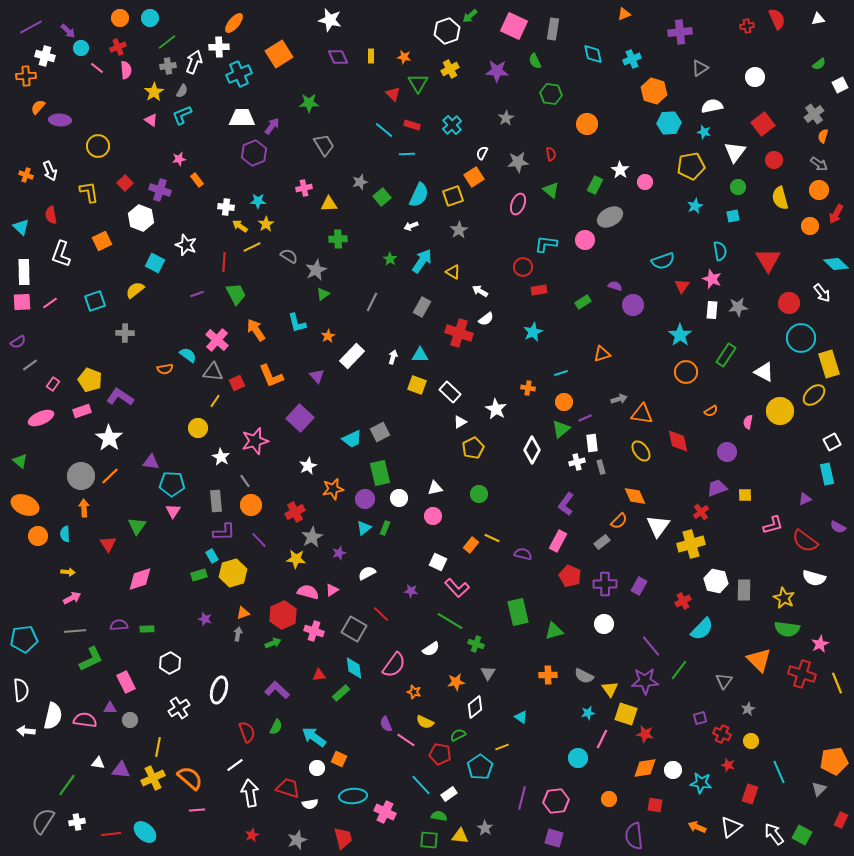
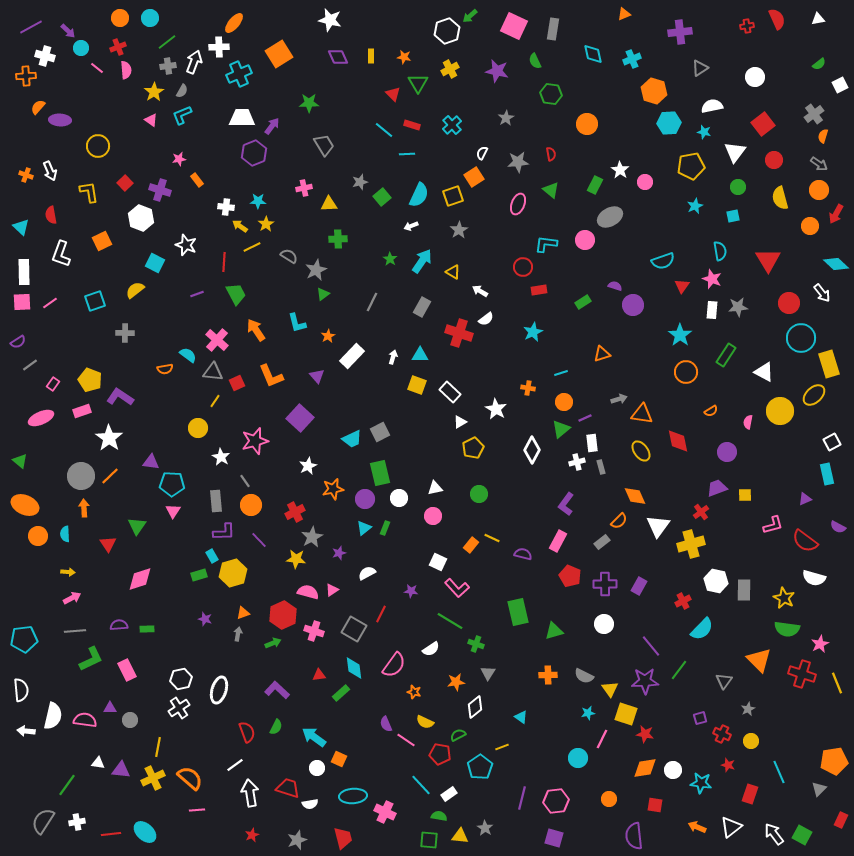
purple star at (497, 71): rotated 10 degrees clockwise
red line at (381, 614): rotated 72 degrees clockwise
white hexagon at (170, 663): moved 11 px right, 16 px down; rotated 15 degrees clockwise
pink rectangle at (126, 682): moved 1 px right, 12 px up
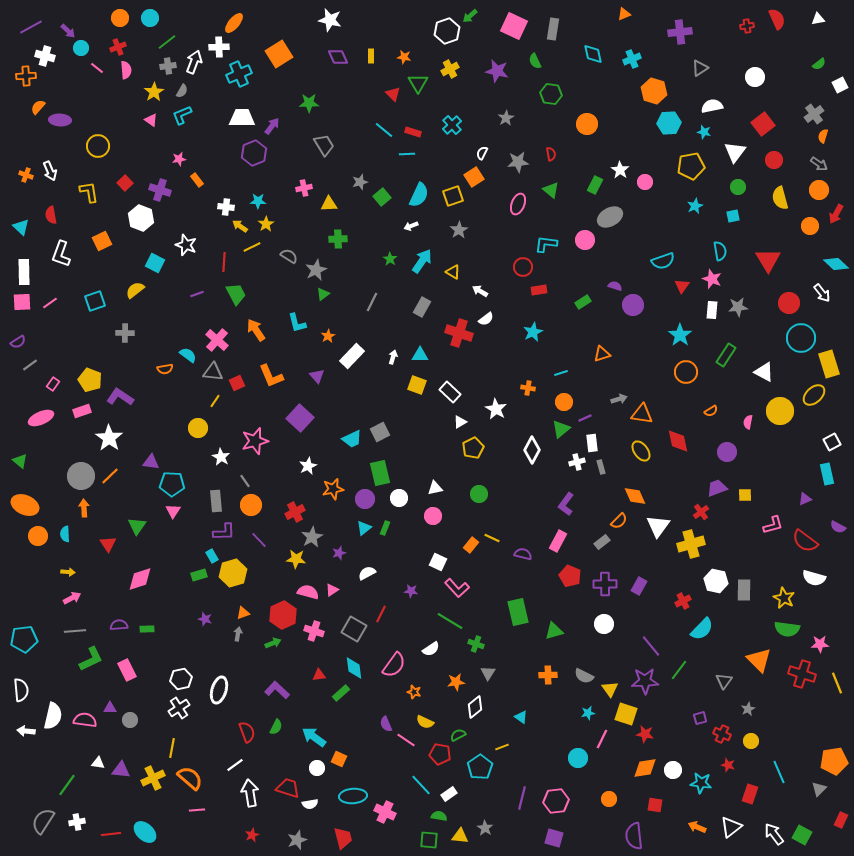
red rectangle at (412, 125): moved 1 px right, 7 px down
pink star at (820, 644): rotated 24 degrees clockwise
yellow line at (158, 747): moved 14 px right, 1 px down
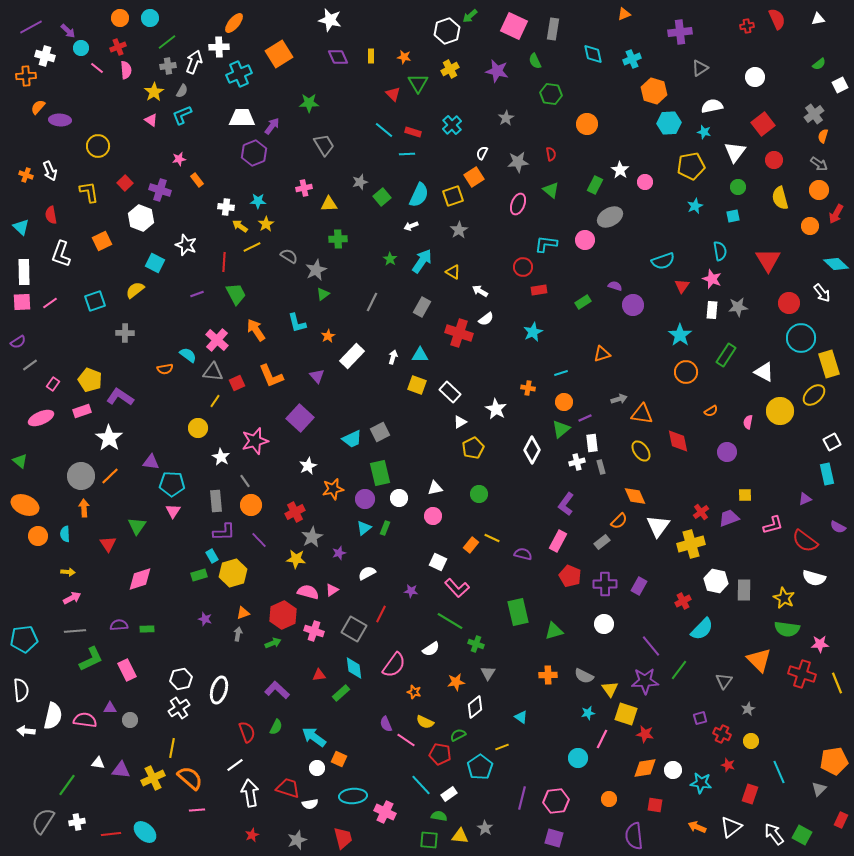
purple trapezoid at (717, 488): moved 12 px right, 30 px down
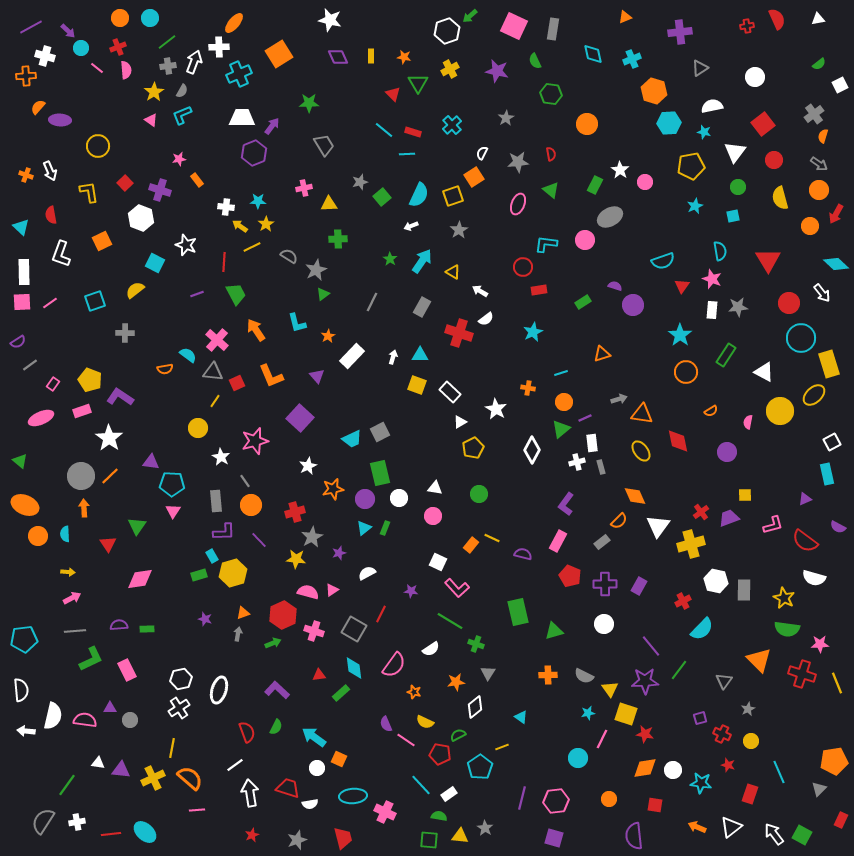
orange triangle at (624, 14): moved 1 px right, 3 px down
white triangle at (435, 488): rotated 21 degrees clockwise
red cross at (295, 512): rotated 12 degrees clockwise
pink diamond at (140, 579): rotated 8 degrees clockwise
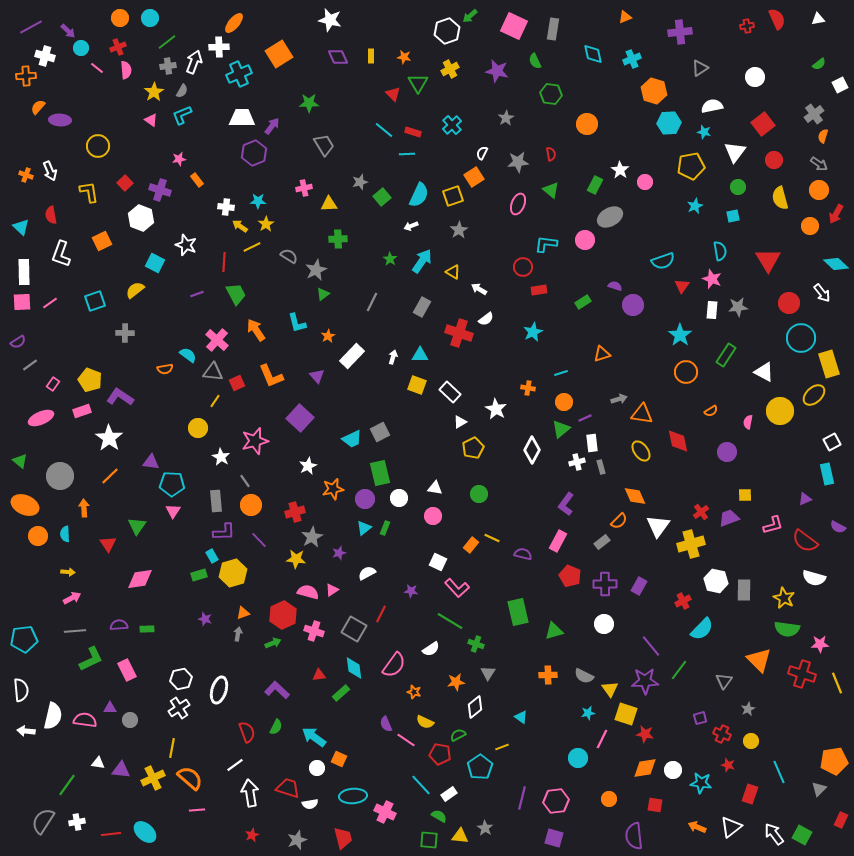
white arrow at (480, 291): moved 1 px left, 2 px up
gray circle at (81, 476): moved 21 px left
green semicircle at (439, 816): rotated 21 degrees clockwise
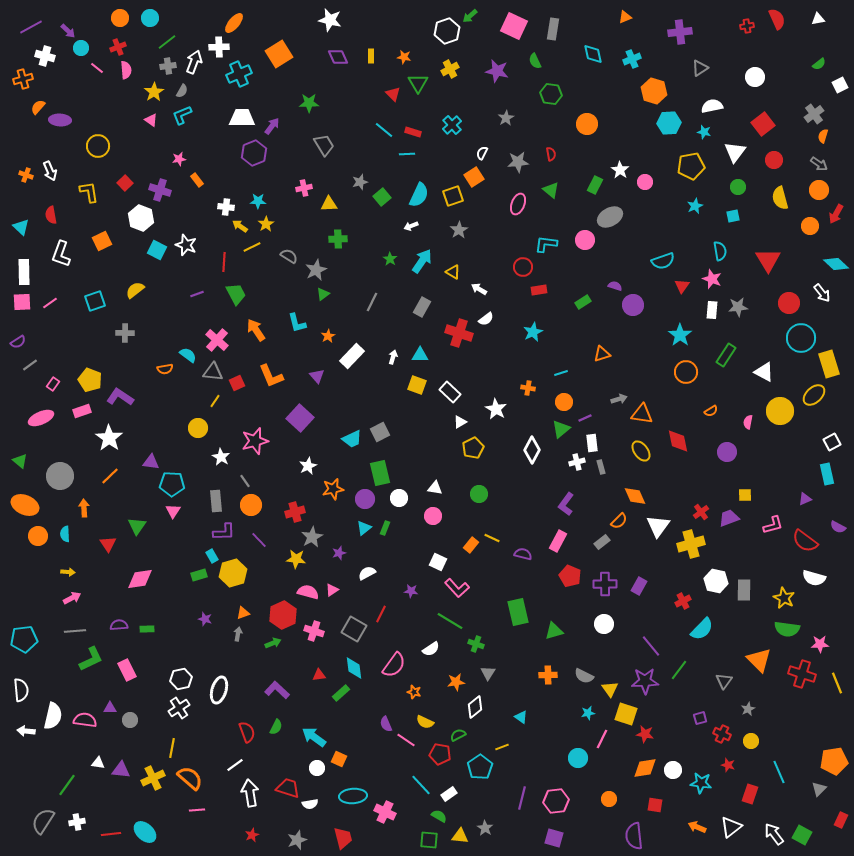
orange cross at (26, 76): moved 3 px left, 3 px down; rotated 12 degrees counterclockwise
cyan square at (155, 263): moved 2 px right, 13 px up
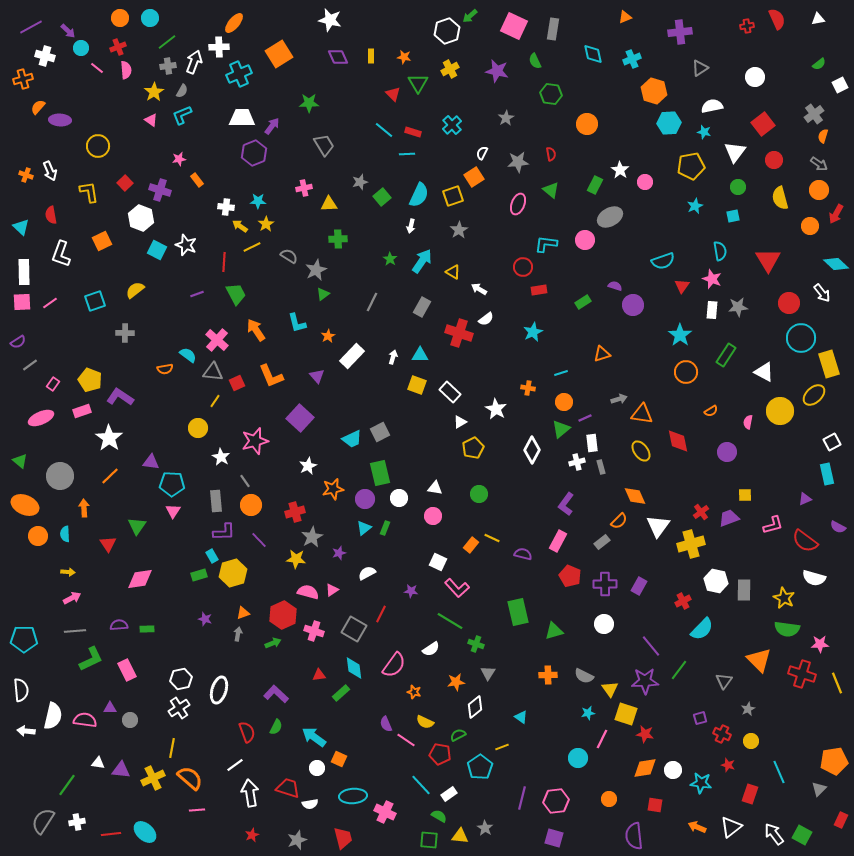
white arrow at (411, 226): rotated 56 degrees counterclockwise
cyan pentagon at (24, 639): rotated 8 degrees clockwise
purple L-shape at (277, 690): moved 1 px left, 4 px down
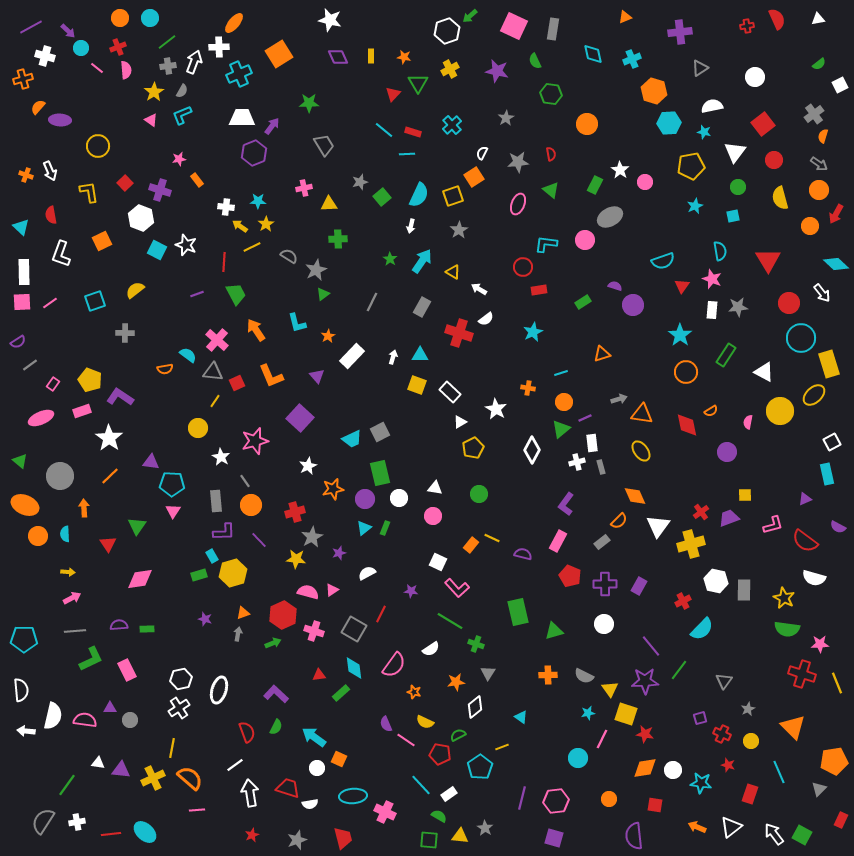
red triangle at (393, 94): rotated 28 degrees clockwise
red diamond at (678, 441): moved 9 px right, 16 px up
orange triangle at (759, 660): moved 34 px right, 67 px down
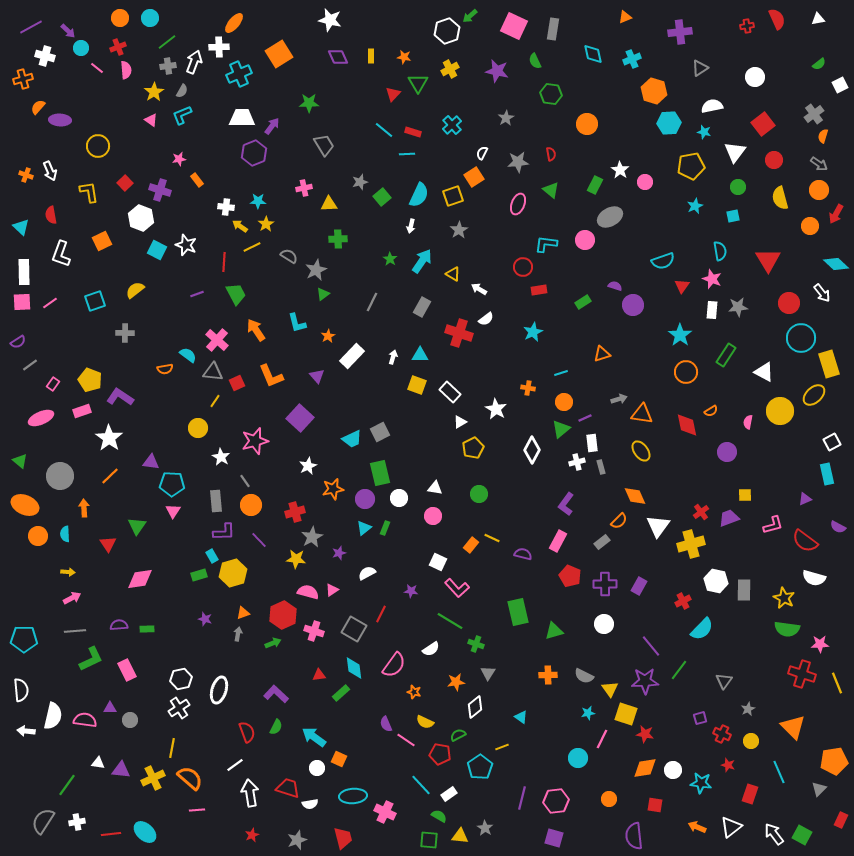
yellow triangle at (453, 272): moved 2 px down
